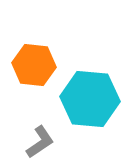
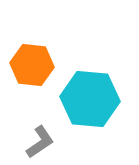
orange hexagon: moved 2 px left
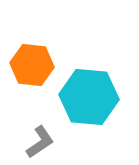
cyan hexagon: moved 1 px left, 2 px up
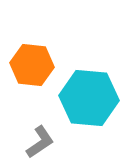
cyan hexagon: moved 1 px down
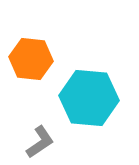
orange hexagon: moved 1 px left, 6 px up
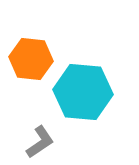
cyan hexagon: moved 6 px left, 6 px up
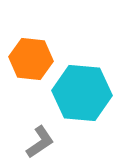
cyan hexagon: moved 1 px left, 1 px down
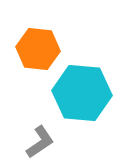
orange hexagon: moved 7 px right, 10 px up
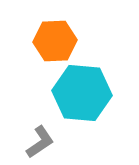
orange hexagon: moved 17 px right, 8 px up; rotated 9 degrees counterclockwise
